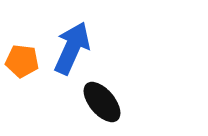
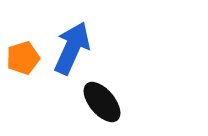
orange pentagon: moved 1 px right, 3 px up; rotated 24 degrees counterclockwise
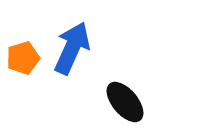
black ellipse: moved 23 px right
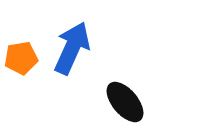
orange pentagon: moved 2 px left; rotated 8 degrees clockwise
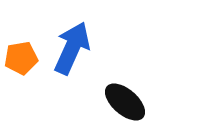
black ellipse: rotated 9 degrees counterclockwise
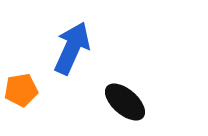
orange pentagon: moved 32 px down
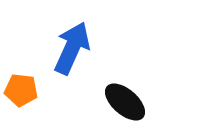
orange pentagon: rotated 16 degrees clockwise
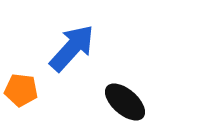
blue arrow: rotated 18 degrees clockwise
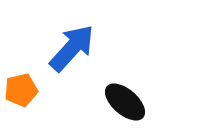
orange pentagon: rotated 20 degrees counterclockwise
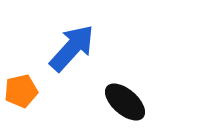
orange pentagon: moved 1 px down
